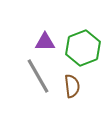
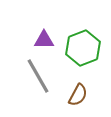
purple triangle: moved 1 px left, 2 px up
brown semicircle: moved 6 px right, 9 px down; rotated 35 degrees clockwise
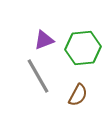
purple triangle: rotated 20 degrees counterclockwise
green hexagon: rotated 16 degrees clockwise
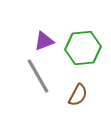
purple triangle: moved 1 px down
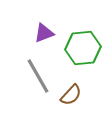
purple triangle: moved 8 px up
brown semicircle: moved 7 px left; rotated 15 degrees clockwise
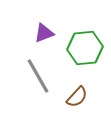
green hexagon: moved 2 px right
brown semicircle: moved 6 px right, 2 px down
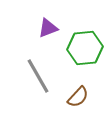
purple triangle: moved 4 px right, 5 px up
brown semicircle: moved 1 px right
